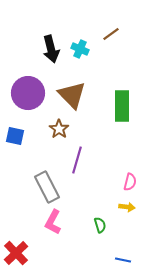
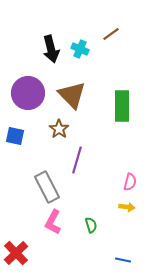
green semicircle: moved 9 px left
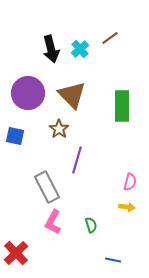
brown line: moved 1 px left, 4 px down
cyan cross: rotated 24 degrees clockwise
blue line: moved 10 px left
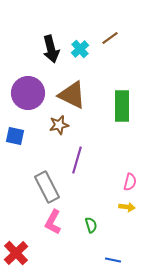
brown triangle: rotated 20 degrees counterclockwise
brown star: moved 4 px up; rotated 24 degrees clockwise
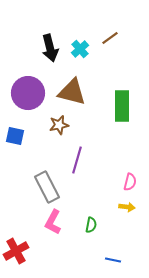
black arrow: moved 1 px left, 1 px up
brown triangle: moved 3 px up; rotated 12 degrees counterclockwise
green semicircle: rotated 28 degrees clockwise
red cross: moved 2 px up; rotated 15 degrees clockwise
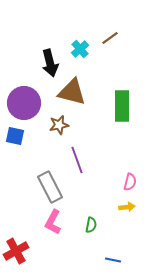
black arrow: moved 15 px down
purple circle: moved 4 px left, 10 px down
purple line: rotated 36 degrees counterclockwise
gray rectangle: moved 3 px right
yellow arrow: rotated 14 degrees counterclockwise
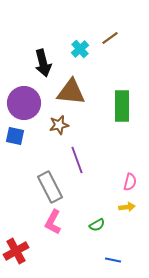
black arrow: moved 7 px left
brown triangle: moved 1 px left; rotated 8 degrees counterclockwise
green semicircle: moved 6 px right; rotated 49 degrees clockwise
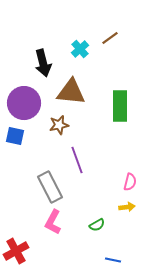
green rectangle: moved 2 px left
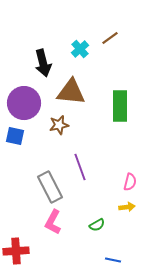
purple line: moved 3 px right, 7 px down
red cross: rotated 25 degrees clockwise
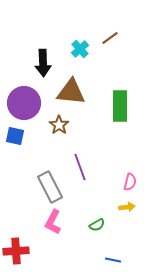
black arrow: rotated 12 degrees clockwise
brown star: rotated 24 degrees counterclockwise
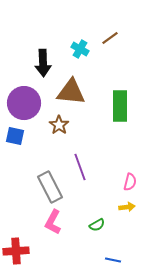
cyan cross: rotated 18 degrees counterclockwise
